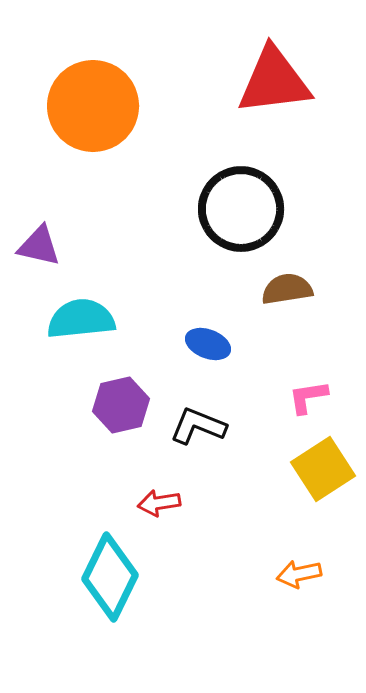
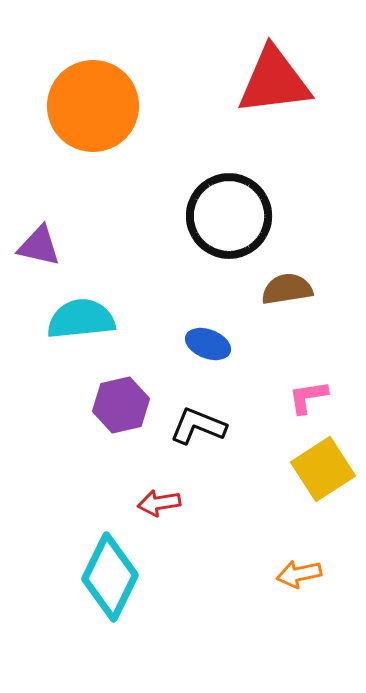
black circle: moved 12 px left, 7 px down
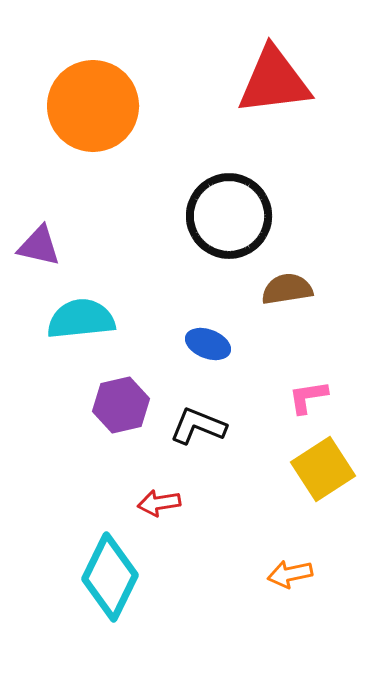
orange arrow: moved 9 px left
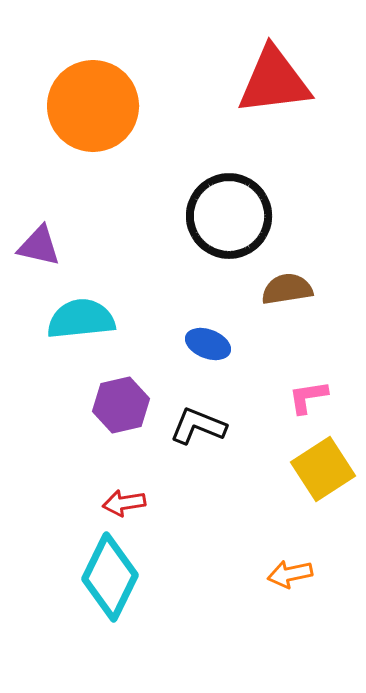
red arrow: moved 35 px left
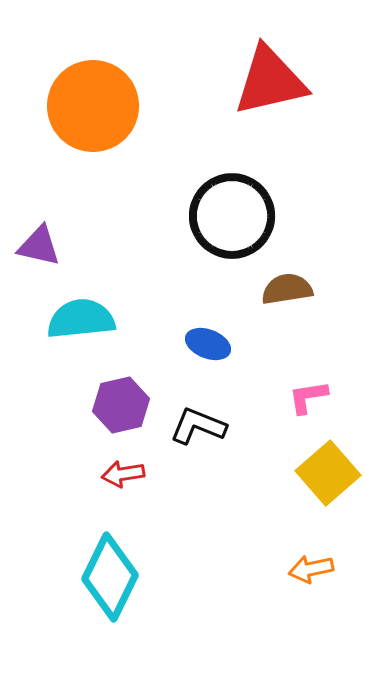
red triangle: moved 4 px left; rotated 6 degrees counterclockwise
black circle: moved 3 px right
yellow square: moved 5 px right, 4 px down; rotated 8 degrees counterclockwise
red arrow: moved 1 px left, 29 px up
orange arrow: moved 21 px right, 5 px up
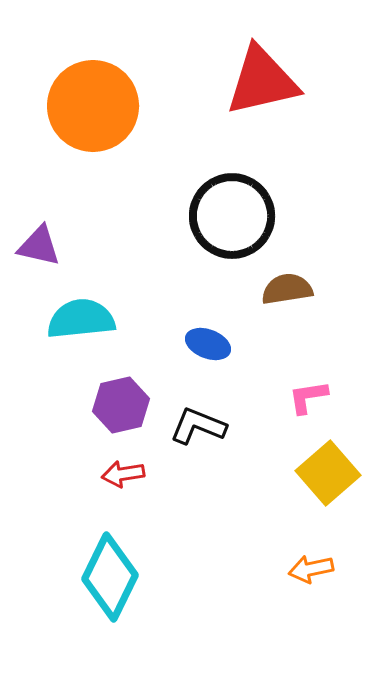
red triangle: moved 8 px left
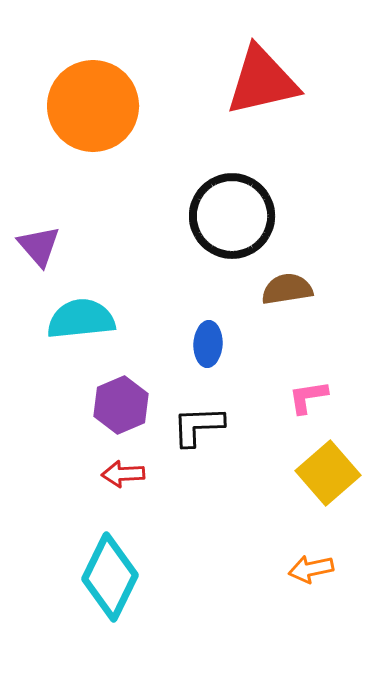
purple triangle: rotated 36 degrees clockwise
blue ellipse: rotated 72 degrees clockwise
purple hexagon: rotated 10 degrees counterclockwise
black L-shape: rotated 24 degrees counterclockwise
red arrow: rotated 6 degrees clockwise
